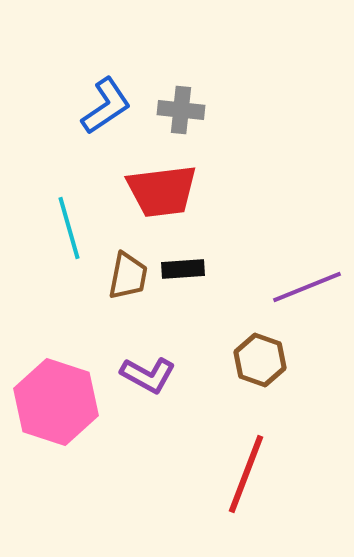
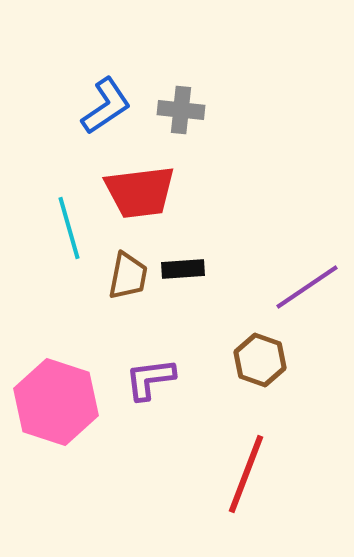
red trapezoid: moved 22 px left, 1 px down
purple line: rotated 12 degrees counterclockwise
purple L-shape: moved 2 px right, 4 px down; rotated 144 degrees clockwise
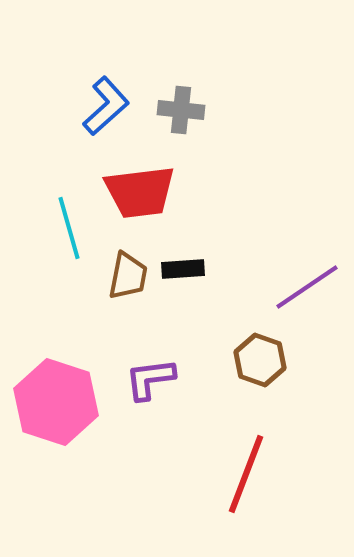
blue L-shape: rotated 8 degrees counterclockwise
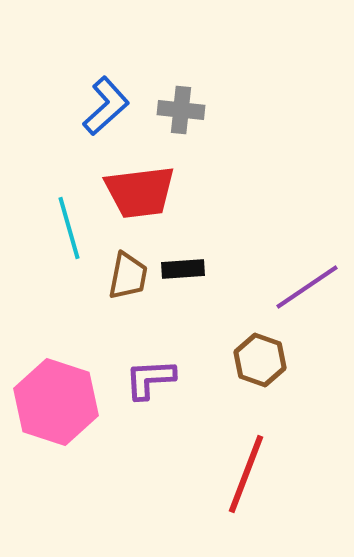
purple L-shape: rotated 4 degrees clockwise
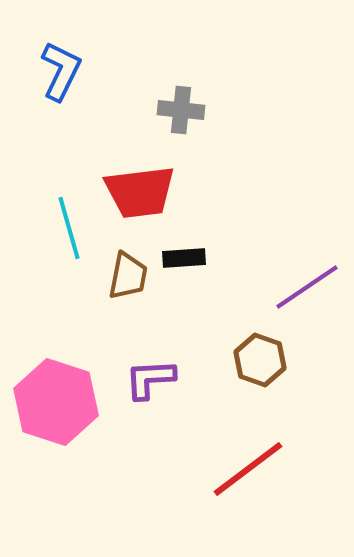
blue L-shape: moved 45 px left, 35 px up; rotated 22 degrees counterclockwise
black rectangle: moved 1 px right, 11 px up
red line: moved 2 px right, 5 px up; rotated 32 degrees clockwise
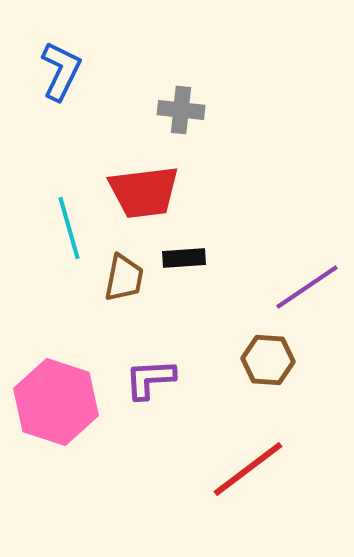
red trapezoid: moved 4 px right
brown trapezoid: moved 4 px left, 2 px down
brown hexagon: moved 8 px right; rotated 15 degrees counterclockwise
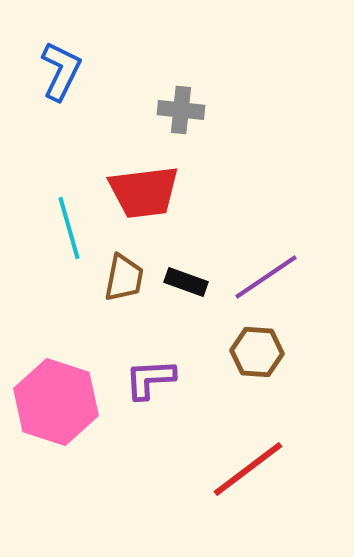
black rectangle: moved 2 px right, 24 px down; rotated 24 degrees clockwise
purple line: moved 41 px left, 10 px up
brown hexagon: moved 11 px left, 8 px up
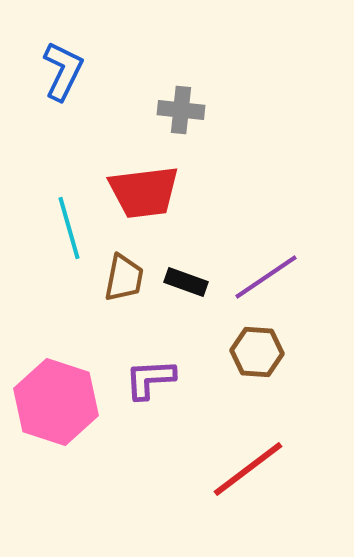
blue L-shape: moved 2 px right
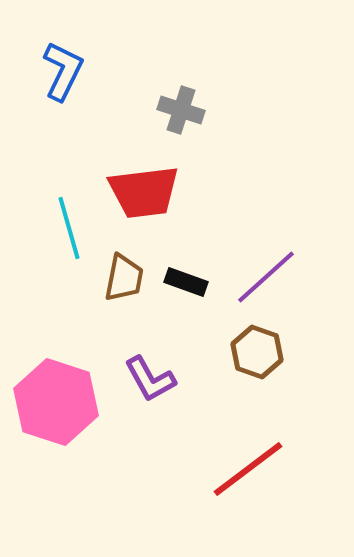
gray cross: rotated 12 degrees clockwise
purple line: rotated 8 degrees counterclockwise
brown hexagon: rotated 15 degrees clockwise
purple L-shape: rotated 116 degrees counterclockwise
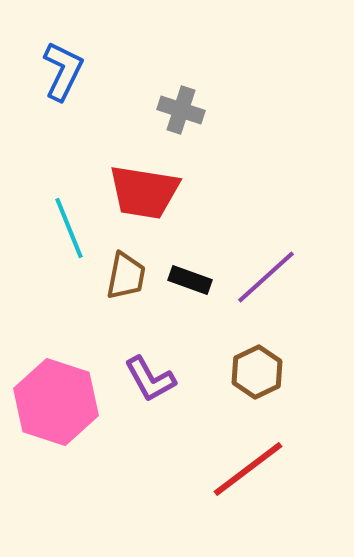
red trapezoid: rotated 16 degrees clockwise
cyan line: rotated 6 degrees counterclockwise
brown trapezoid: moved 2 px right, 2 px up
black rectangle: moved 4 px right, 2 px up
brown hexagon: moved 20 px down; rotated 15 degrees clockwise
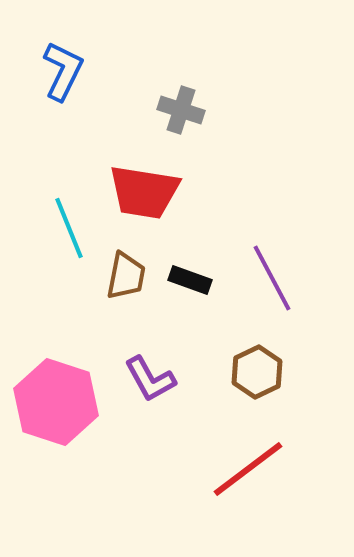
purple line: moved 6 px right, 1 px down; rotated 76 degrees counterclockwise
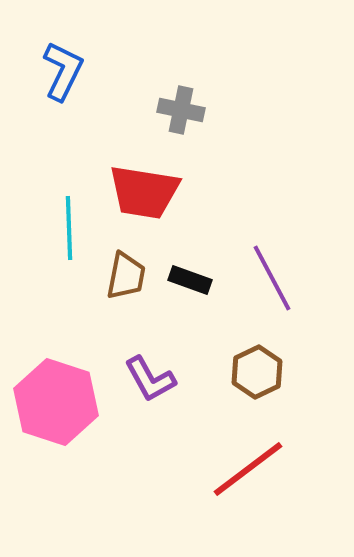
gray cross: rotated 6 degrees counterclockwise
cyan line: rotated 20 degrees clockwise
